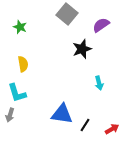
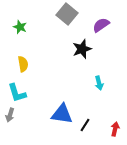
red arrow: moved 3 px right; rotated 48 degrees counterclockwise
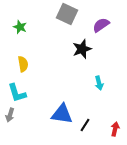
gray square: rotated 15 degrees counterclockwise
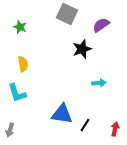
cyan arrow: rotated 80 degrees counterclockwise
gray arrow: moved 15 px down
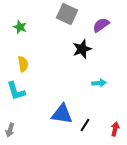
cyan L-shape: moved 1 px left, 2 px up
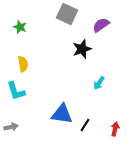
cyan arrow: rotated 128 degrees clockwise
gray arrow: moved 1 px right, 3 px up; rotated 120 degrees counterclockwise
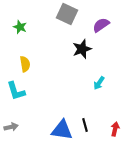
yellow semicircle: moved 2 px right
blue triangle: moved 16 px down
black line: rotated 48 degrees counterclockwise
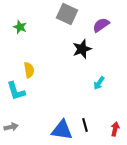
yellow semicircle: moved 4 px right, 6 px down
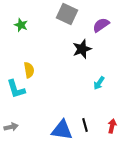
green star: moved 1 px right, 2 px up
cyan L-shape: moved 2 px up
red arrow: moved 3 px left, 3 px up
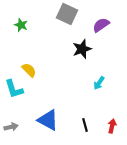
yellow semicircle: rotated 35 degrees counterclockwise
cyan L-shape: moved 2 px left
blue triangle: moved 14 px left, 10 px up; rotated 20 degrees clockwise
